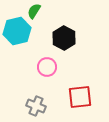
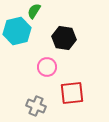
black hexagon: rotated 20 degrees counterclockwise
red square: moved 8 px left, 4 px up
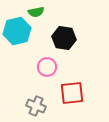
green semicircle: moved 2 px right, 1 px down; rotated 133 degrees counterclockwise
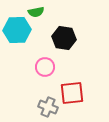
cyan hexagon: moved 1 px up; rotated 12 degrees clockwise
pink circle: moved 2 px left
gray cross: moved 12 px right, 1 px down
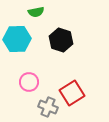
cyan hexagon: moved 9 px down
black hexagon: moved 3 px left, 2 px down; rotated 10 degrees clockwise
pink circle: moved 16 px left, 15 px down
red square: rotated 25 degrees counterclockwise
